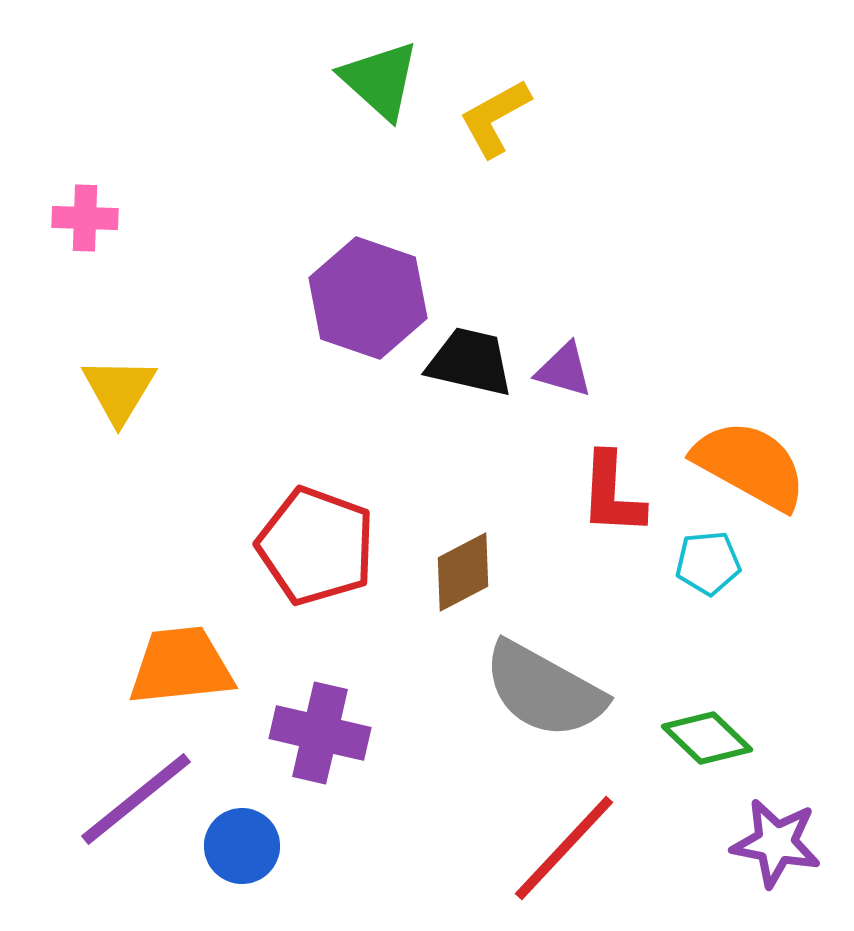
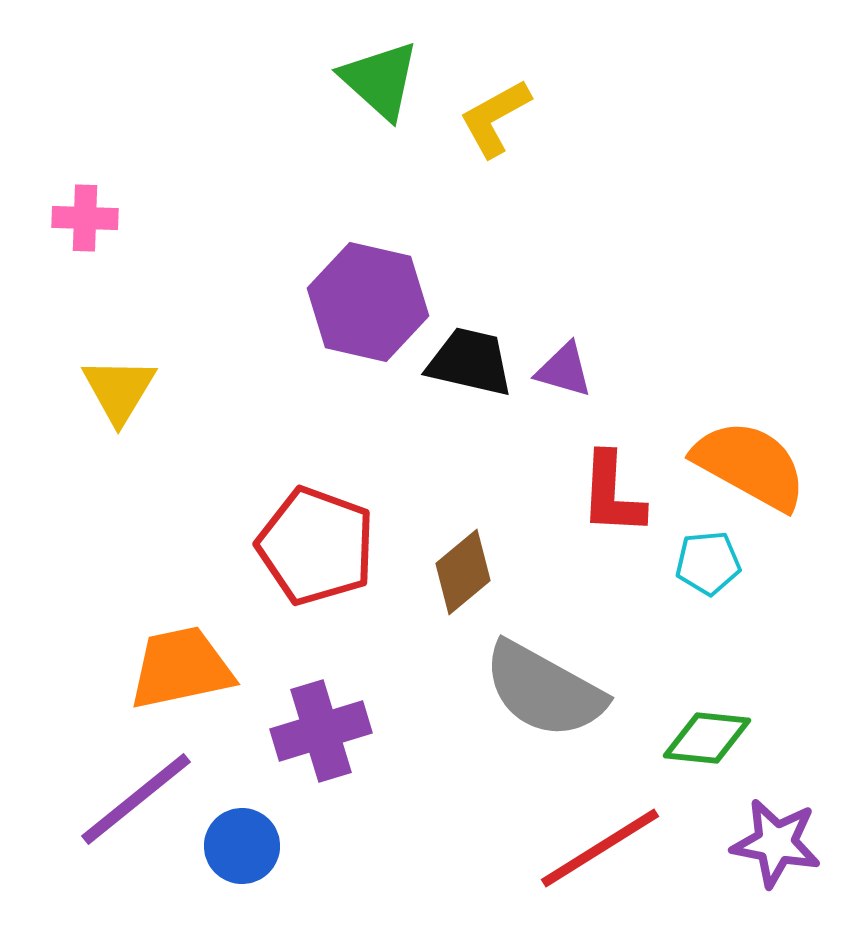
purple hexagon: moved 4 px down; rotated 6 degrees counterclockwise
brown diamond: rotated 12 degrees counterclockwise
orange trapezoid: moved 2 px down; rotated 6 degrees counterclockwise
purple cross: moved 1 px right, 2 px up; rotated 30 degrees counterclockwise
green diamond: rotated 38 degrees counterclockwise
red line: moved 36 px right; rotated 15 degrees clockwise
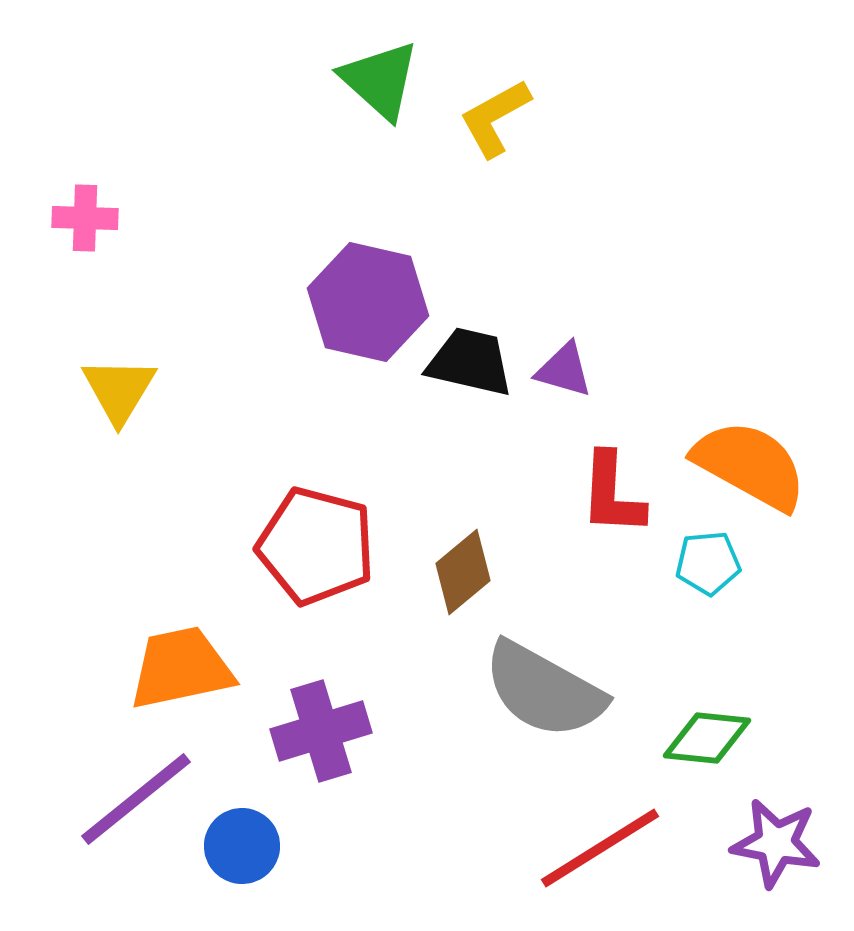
red pentagon: rotated 5 degrees counterclockwise
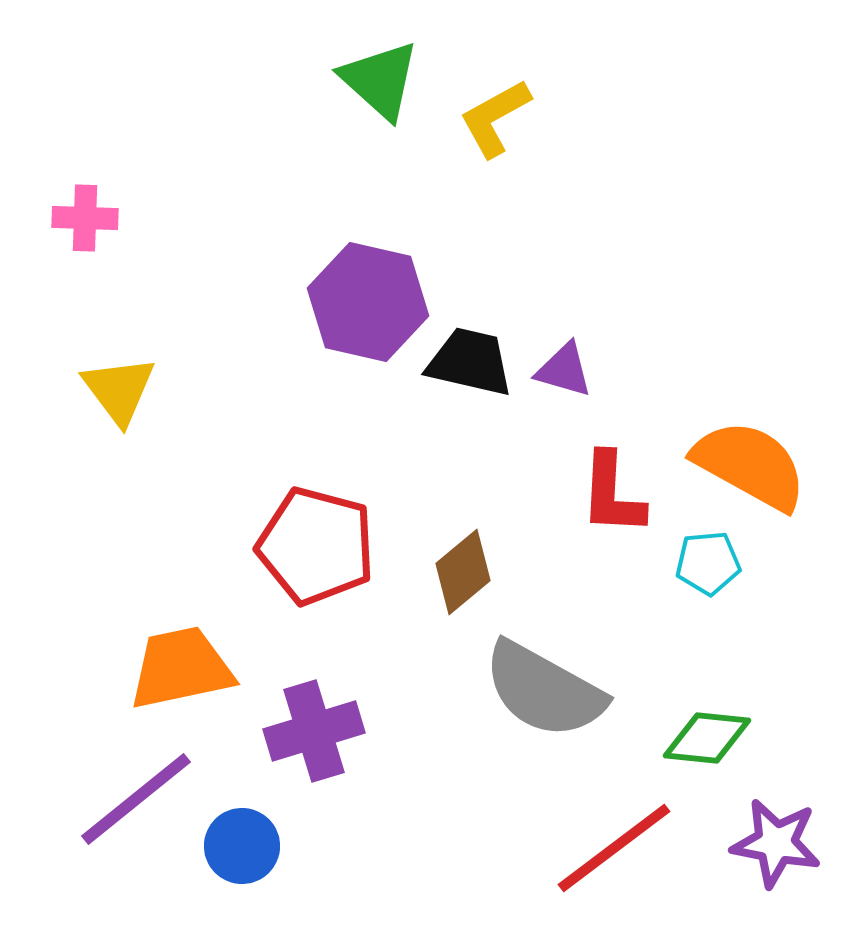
yellow triangle: rotated 8 degrees counterclockwise
purple cross: moved 7 px left
red line: moved 14 px right; rotated 5 degrees counterclockwise
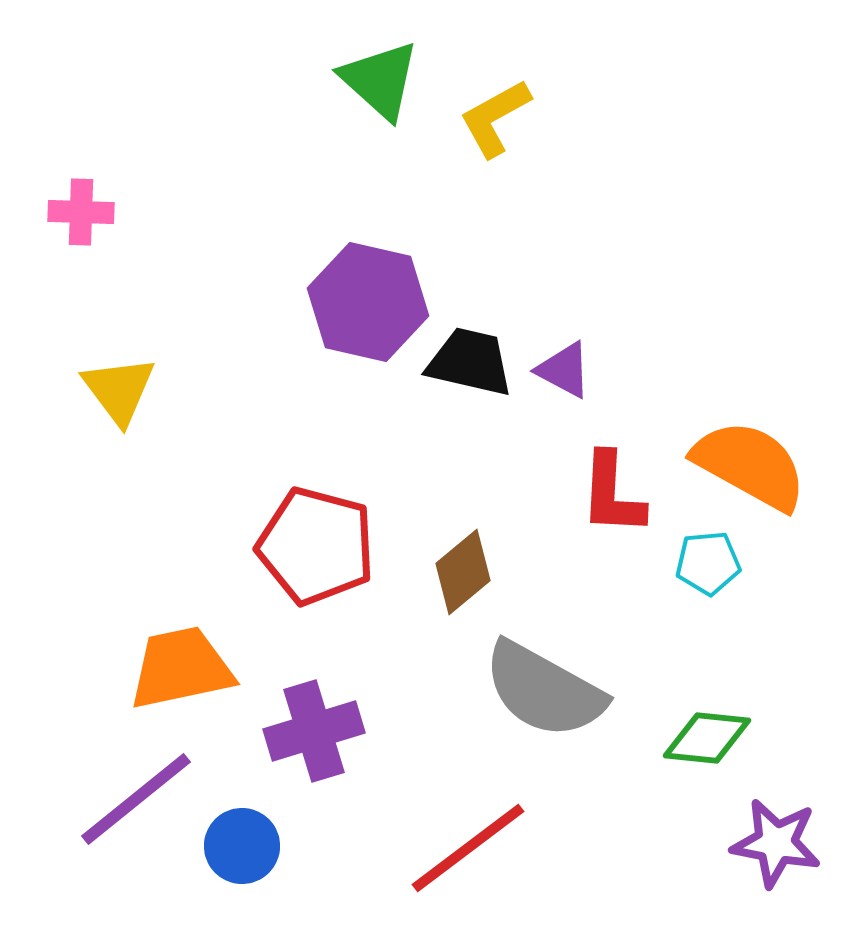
pink cross: moved 4 px left, 6 px up
purple triangle: rotated 12 degrees clockwise
red line: moved 146 px left
